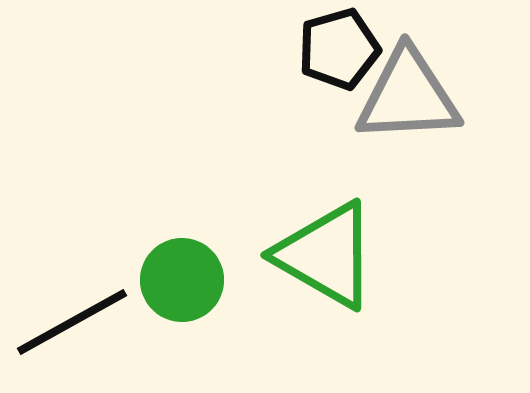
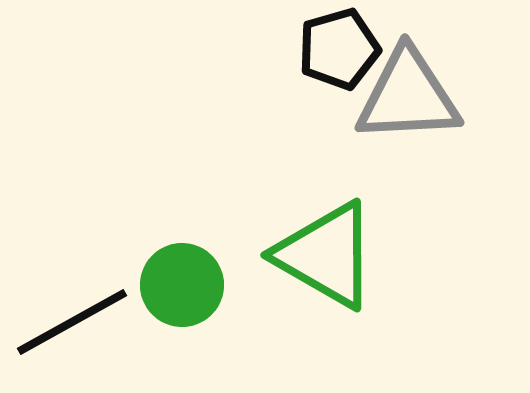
green circle: moved 5 px down
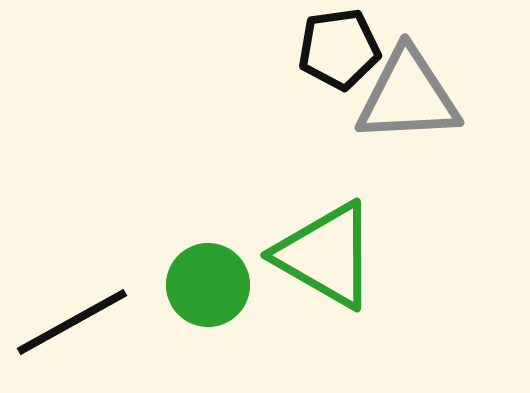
black pentagon: rotated 8 degrees clockwise
green circle: moved 26 px right
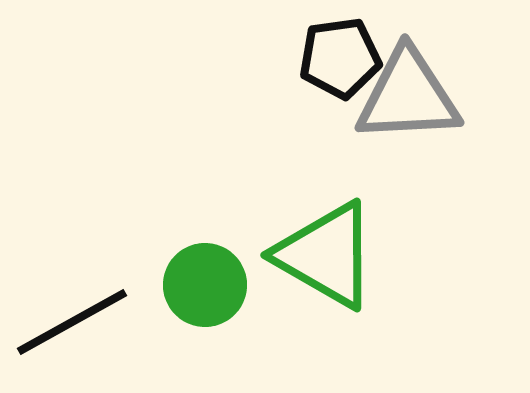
black pentagon: moved 1 px right, 9 px down
green circle: moved 3 px left
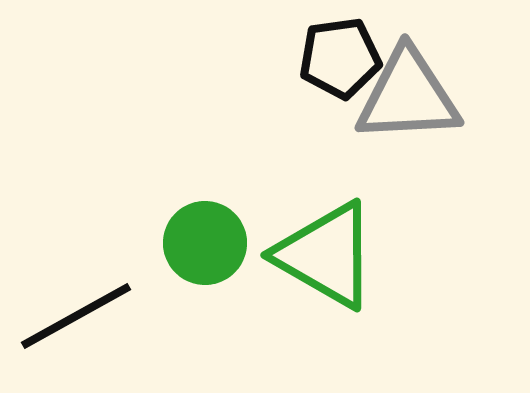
green circle: moved 42 px up
black line: moved 4 px right, 6 px up
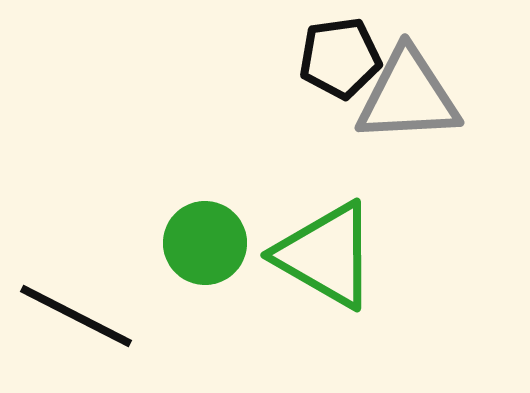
black line: rotated 56 degrees clockwise
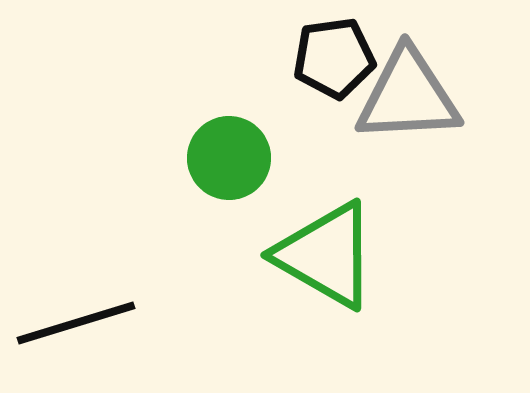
black pentagon: moved 6 px left
green circle: moved 24 px right, 85 px up
black line: moved 7 px down; rotated 44 degrees counterclockwise
